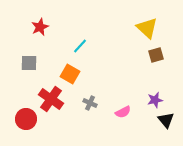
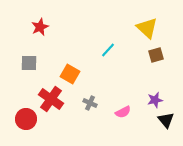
cyan line: moved 28 px right, 4 px down
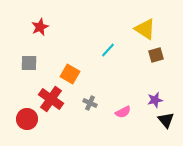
yellow triangle: moved 2 px left, 1 px down; rotated 10 degrees counterclockwise
red circle: moved 1 px right
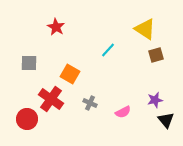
red star: moved 16 px right; rotated 18 degrees counterclockwise
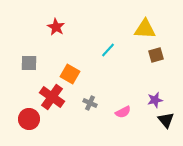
yellow triangle: rotated 30 degrees counterclockwise
red cross: moved 1 px right, 2 px up
red circle: moved 2 px right
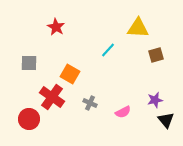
yellow triangle: moved 7 px left, 1 px up
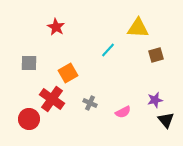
orange square: moved 2 px left, 1 px up; rotated 30 degrees clockwise
red cross: moved 2 px down
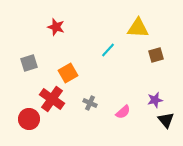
red star: rotated 12 degrees counterclockwise
gray square: rotated 18 degrees counterclockwise
pink semicircle: rotated 14 degrees counterclockwise
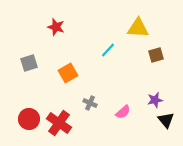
red cross: moved 7 px right, 24 px down
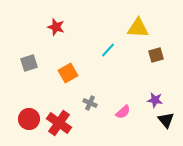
purple star: rotated 21 degrees clockwise
